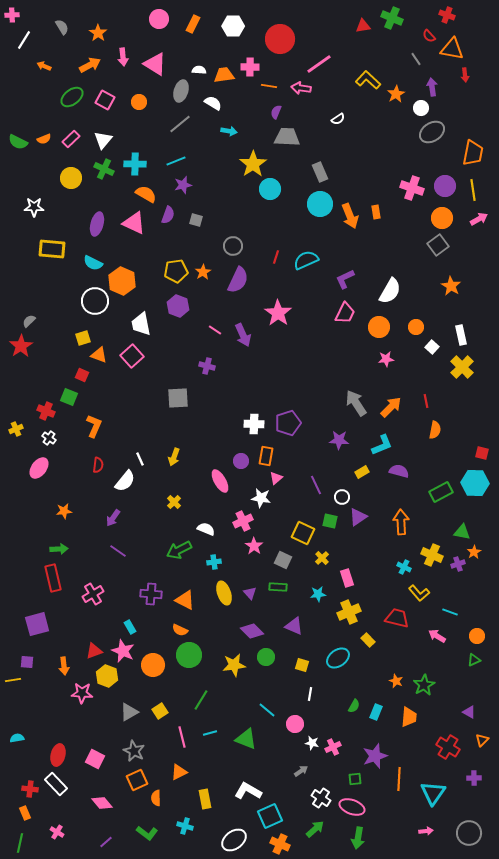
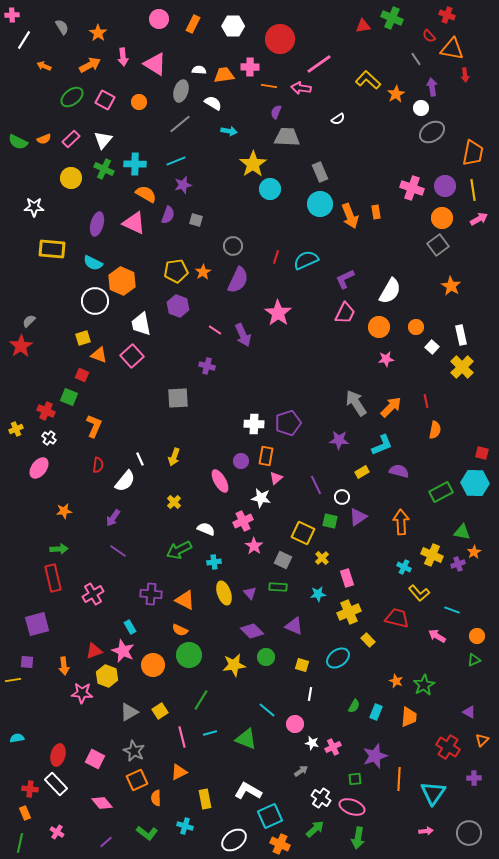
cyan line at (450, 612): moved 2 px right, 2 px up
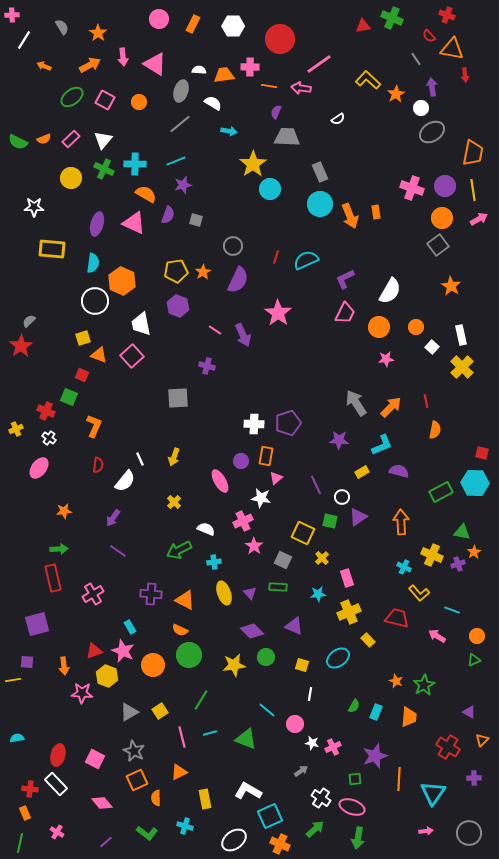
cyan semicircle at (93, 263): rotated 108 degrees counterclockwise
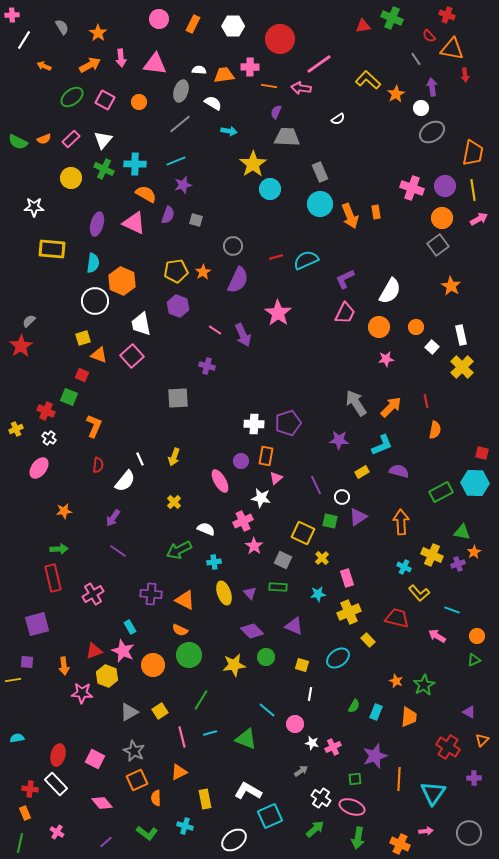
pink arrow at (123, 57): moved 2 px left, 1 px down
pink triangle at (155, 64): rotated 25 degrees counterclockwise
red line at (276, 257): rotated 56 degrees clockwise
orange cross at (280, 844): moved 120 px right
